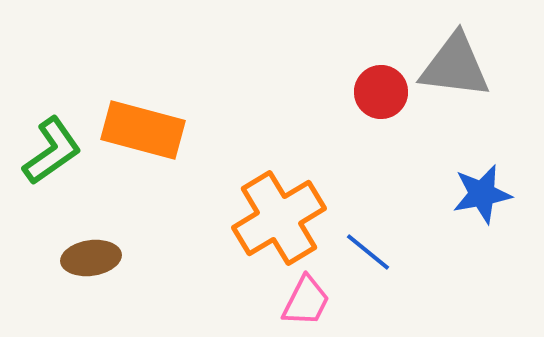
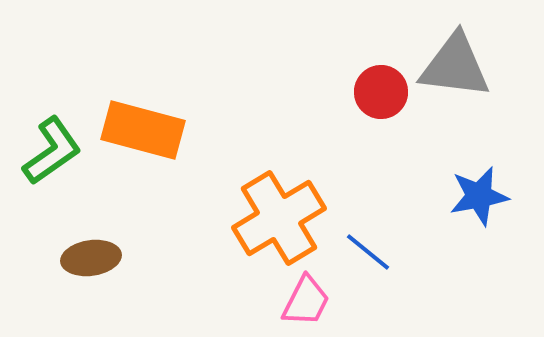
blue star: moved 3 px left, 2 px down
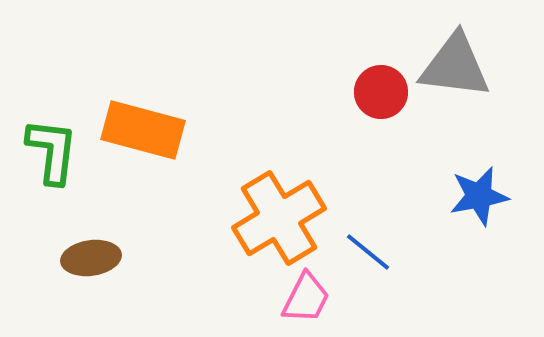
green L-shape: rotated 48 degrees counterclockwise
pink trapezoid: moved 3 px up
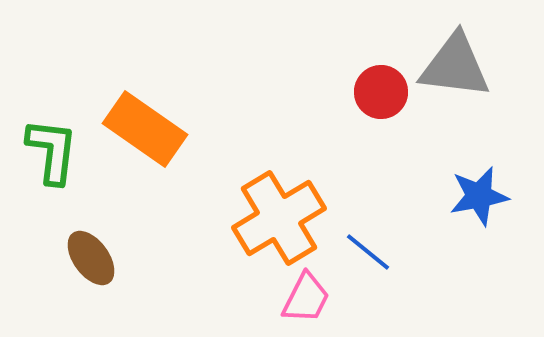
orange rectangle: moved 2 px right, 1 px up; rotated 20 degrees clockwise
brown ellipse: rotated 62 degrees clockwise
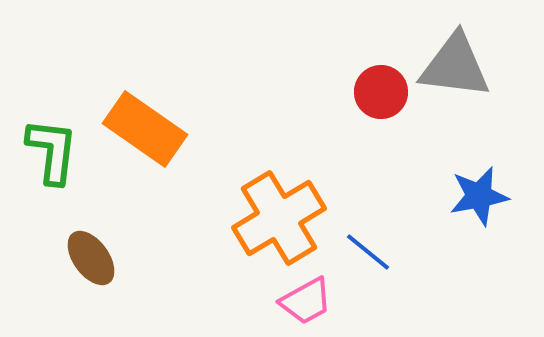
pink trapezoid: moved 3 px down; rotated 34 degrees clockwise
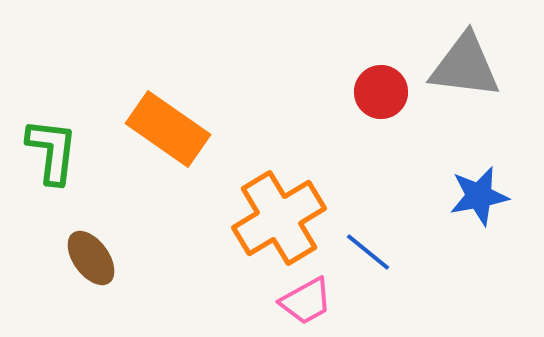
gray triangle: moved 10 px right
orange rectangle: moved 23 px right
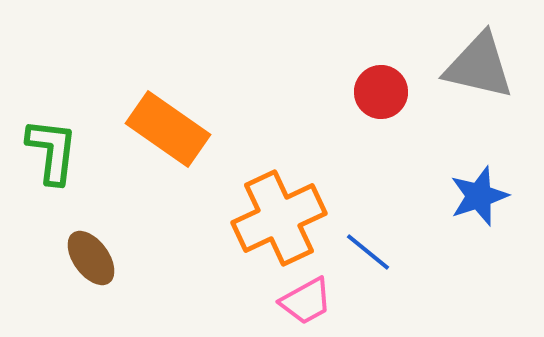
gray triangle: moved 14 px right; rotated 6 degrees clockwise
blue star: rotated 8 degrees counterclockwise
orange cross: rotated 6 degrees clockwise
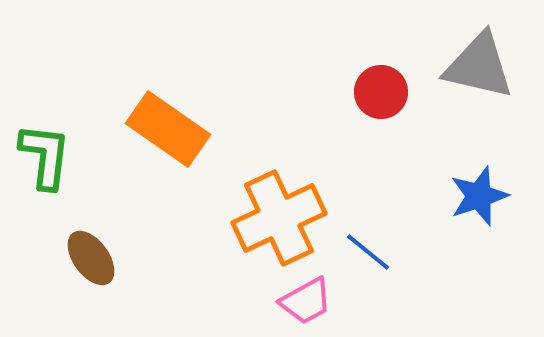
green L-shape: moved 7 px left, 5 px down
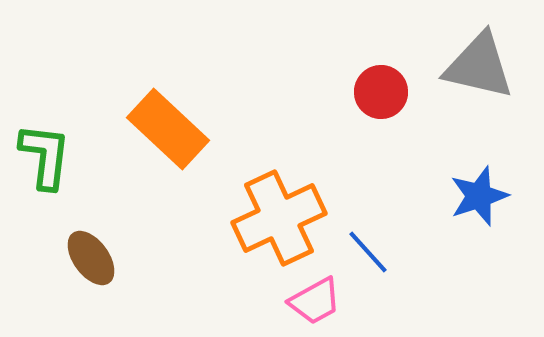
orange rectangle: rotated 8 degrees clockwise
blue line: rotated 9 degrees clockwise
pink trapezoid: moved 9 px right
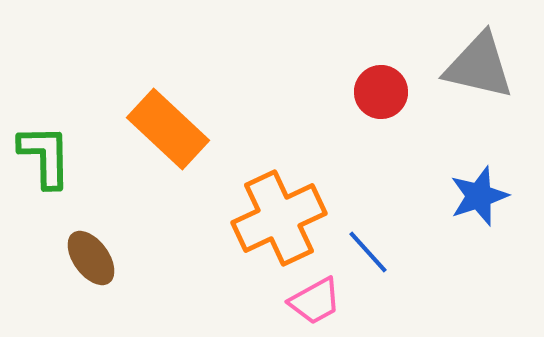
green L-shape: rotated 8 degrees counterclockwise
